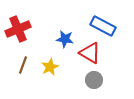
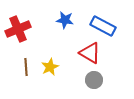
blue star: moved 19 px up
brown line: moved 3 px right, 2 px down; rotated 24 degrees counterclockwise
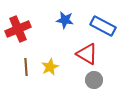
red triangle: moved 3 px left, 1 px down
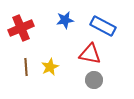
blue star: rotated 18 degrees counterclockwise
red cross: moved 3 px right, 1 px up
red triangle: moved 3 px right; rotated 20 degrees counterclockwise
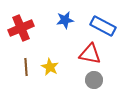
yellow star: rotated 18 degrees counterclockwise
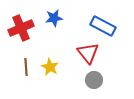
blue star: moved 11 px left, 2 px up
red triangle: moved 2 px left, 1 px up; rotated 40 degrees clockwise
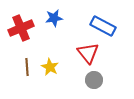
brown line: moved 1 px right
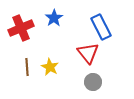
blue star: rotated 24 degrees counterclockwise
blue rectangle: moved 2 px left, 1 px down; rotated 35 degrees clockwise
gray circle: moved 1 px left, 2 px down
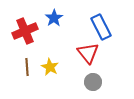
red cross: moved 4 px right, 3 px down
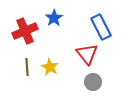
red triangle: moved 1 px left, 1 px down
